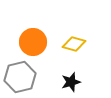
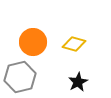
black star: moved 7 px right; rotated 12 degrees counterclockwise
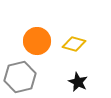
orange circle: moved 4 px right, 1 px up
black star: rotated 18 degrees counterclockwise
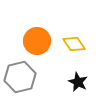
yellow diamond: rotated 40 degrees clockwise
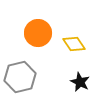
orange circle: moved 1 px right, 8 px up
black star: moved 2 px right
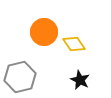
orange circle: moved 6 px right, 1 px up
black star: moved 2 px up
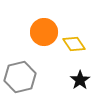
black star: rotated 12 degrees clockwise
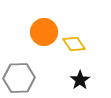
gray hexagon: moved 1 px left, 1 px down; rotated 12 degrees clockwise
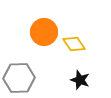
black star: rotated 18 degrees counterclockwise
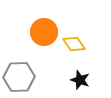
gray hexagon: moved 1 px up
